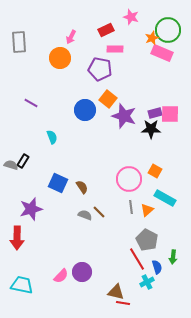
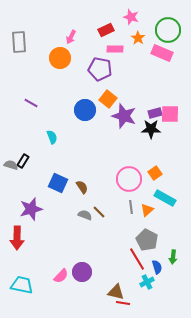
orange star at (152, 38): moved 14 px left; rotated 16 degrees counterclockwise
orange square at (155, 171): moved 2 px down; rotated 24 degrees clockwise
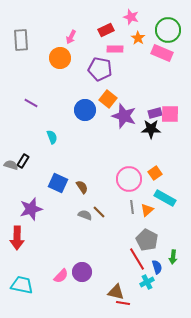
gray rectangle at (19, 42): moved 2 px right, 2 px up
gray line at (131, 207): moved 1 px right
